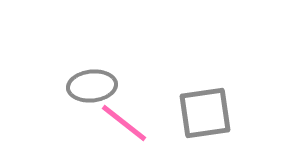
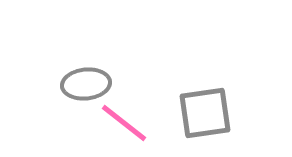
gray ellipse: moved 6 px left, 2 px up
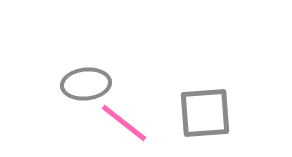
gray square: rotated 4 degrees clockwise
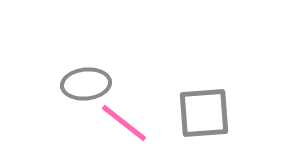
gray square: moved 1 px left
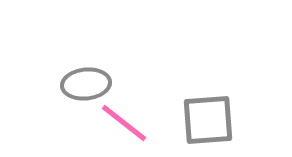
gray square: moved 4 px right, 7 px down
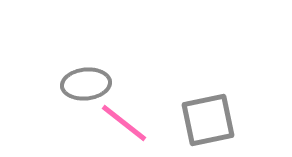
gray square: rotated 8 degrees counterclockwise
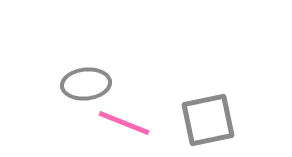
pink line: rotated 16 degrees counterclockwise
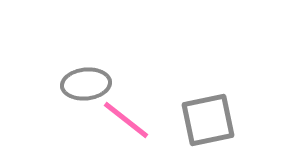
pink line: moved 2 px right, 3 px up; rotated 16 degrees clockwise
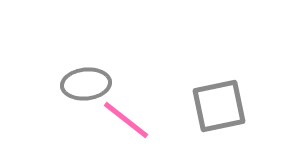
gray square: moved 11 px right, 14 px up
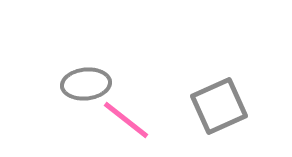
gray square: rotated 12 degrees counterclockwise
